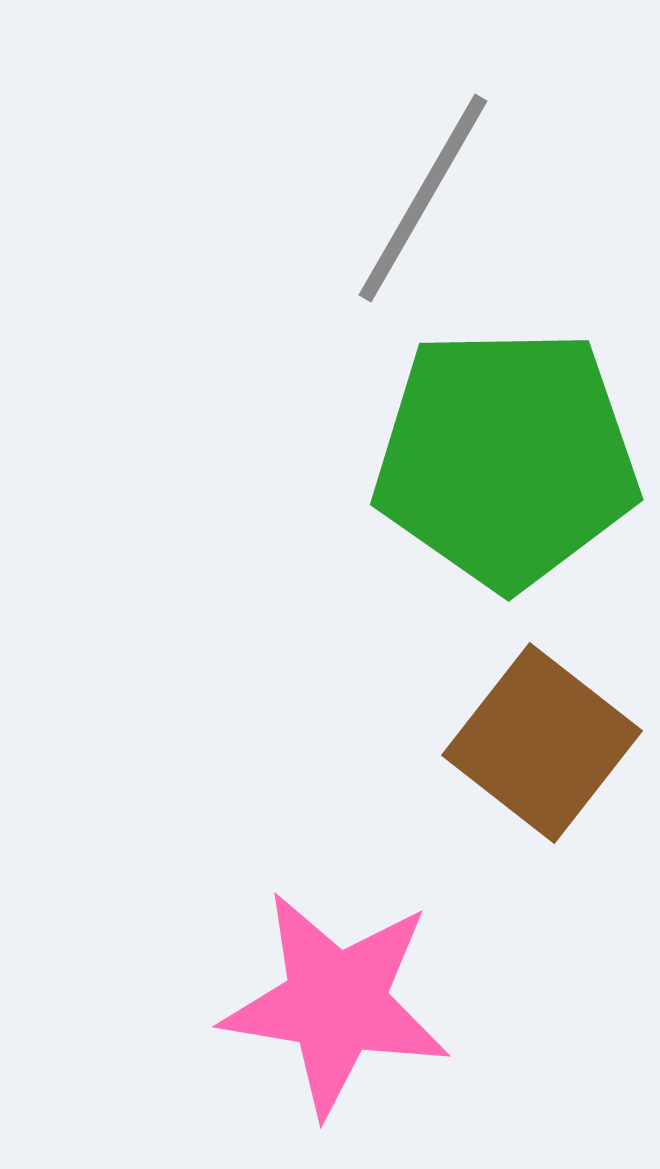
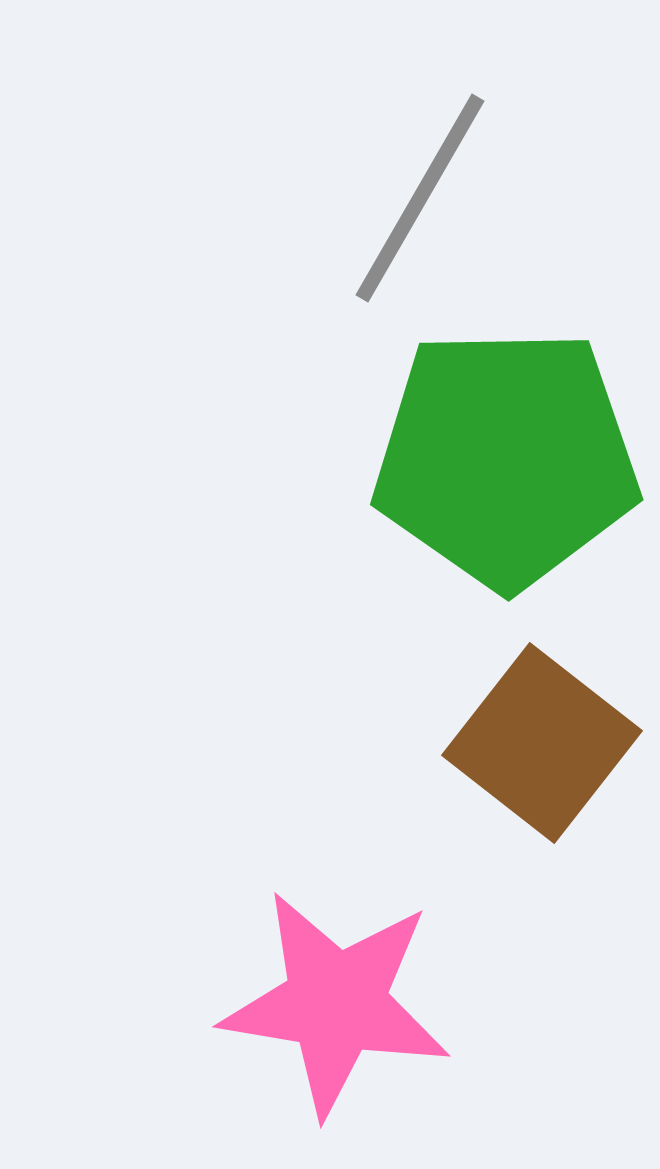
gray line: moved 3 px left
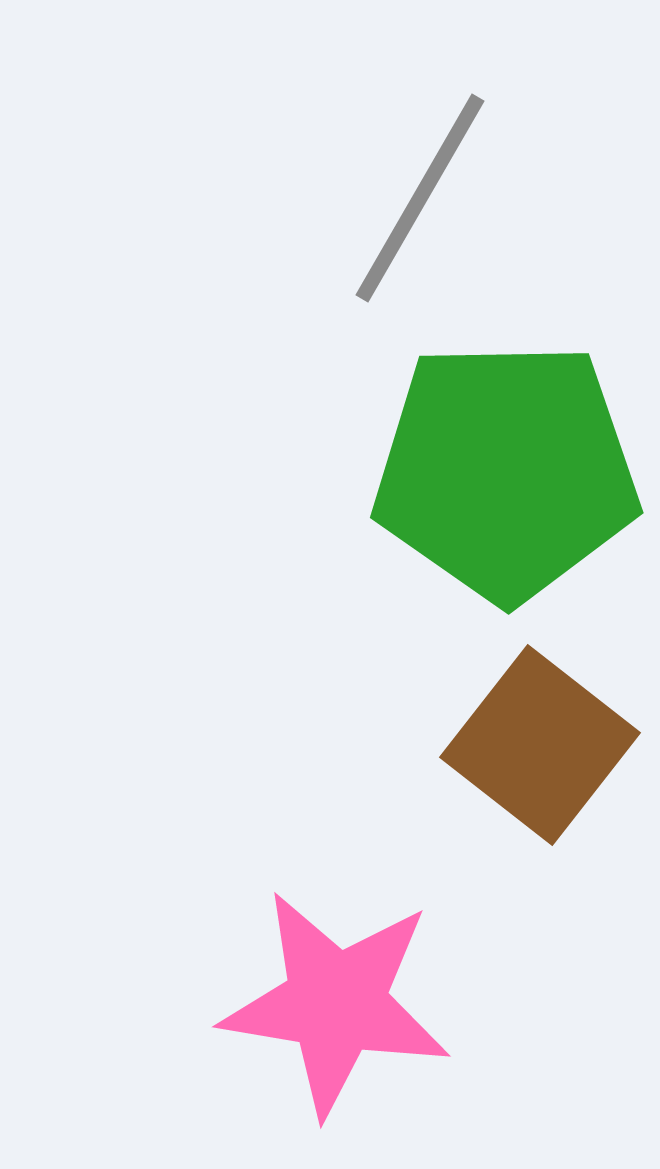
green pentagon: moved 13 px down
brown square: moved 2 px left, 2 px down
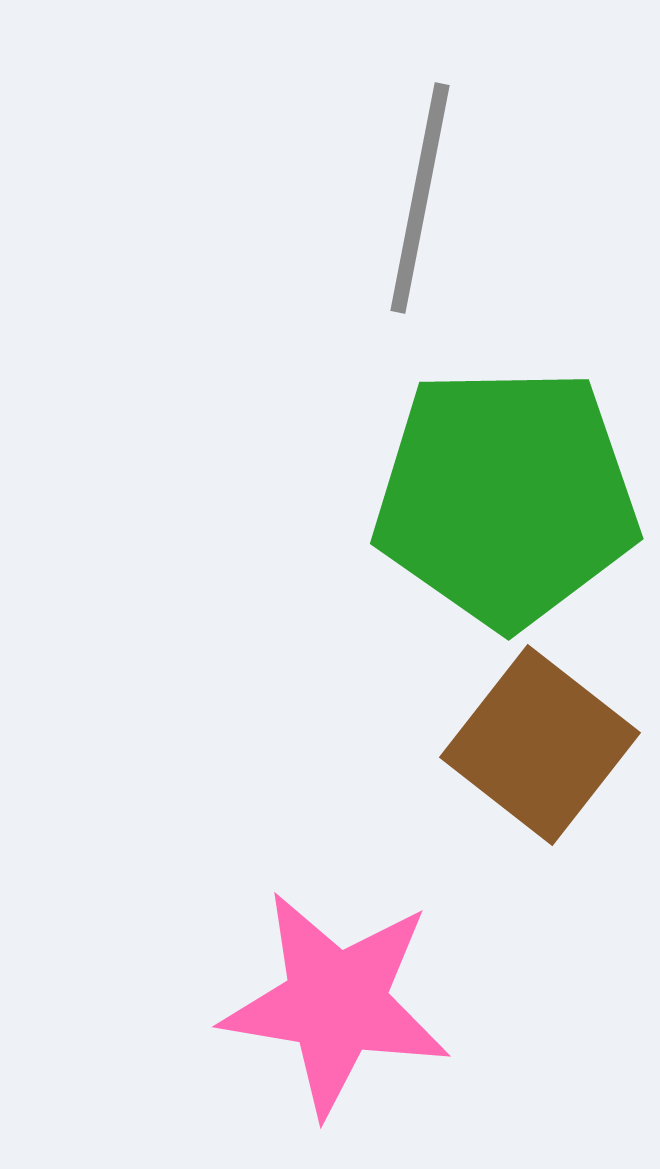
gray line: rotated 19 degrees counterclockwise
green pentagon: moved 26 px down
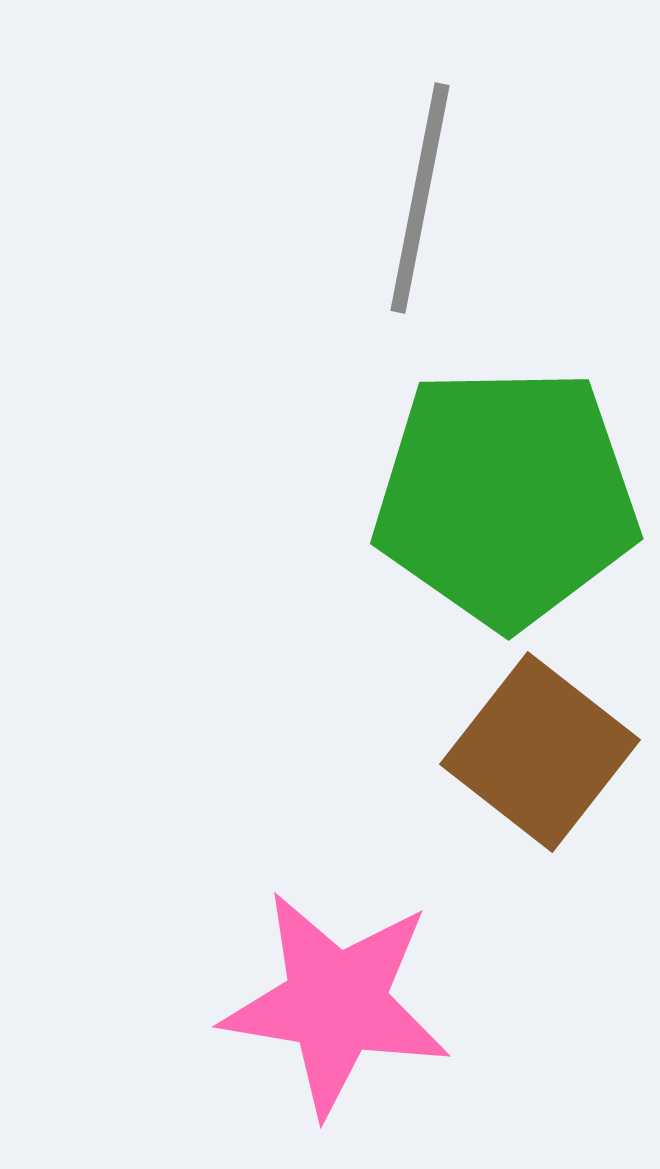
brown square: moved 7 px down
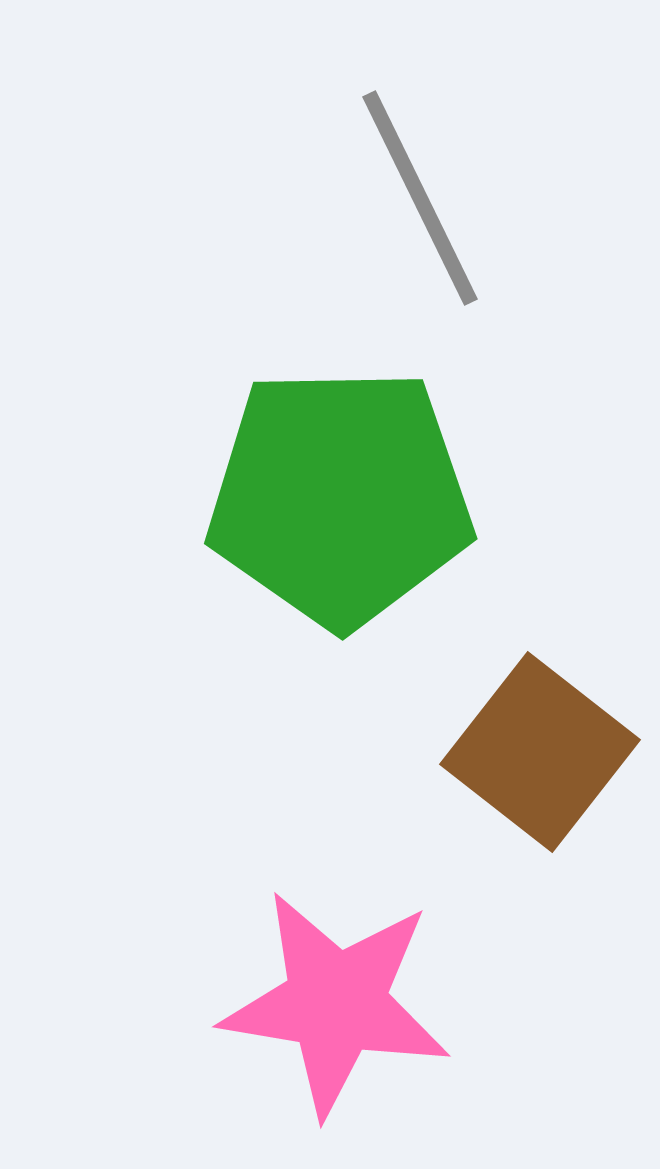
gray line: rotated 37 degrees counterclockwise
green pentagon: moved 166 px left
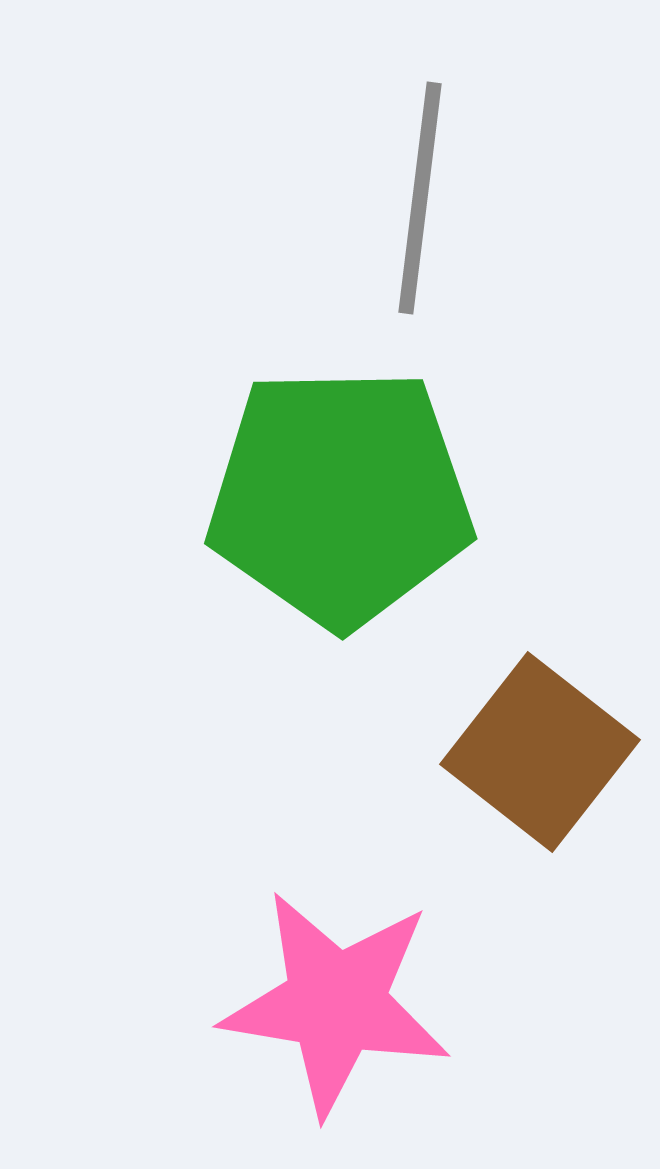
gray line: rotated 33 degrees clockwise
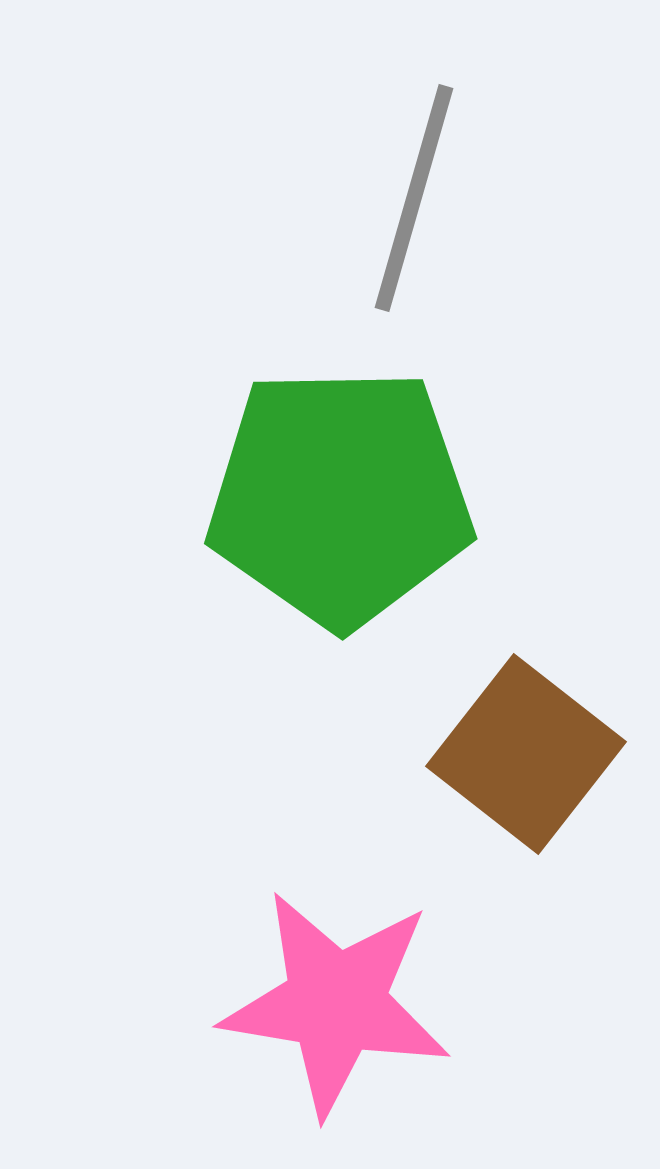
gray line: moved 6 px left; rotated 9 degrees clockwise
brown square: moved 14 px left, 2 px down
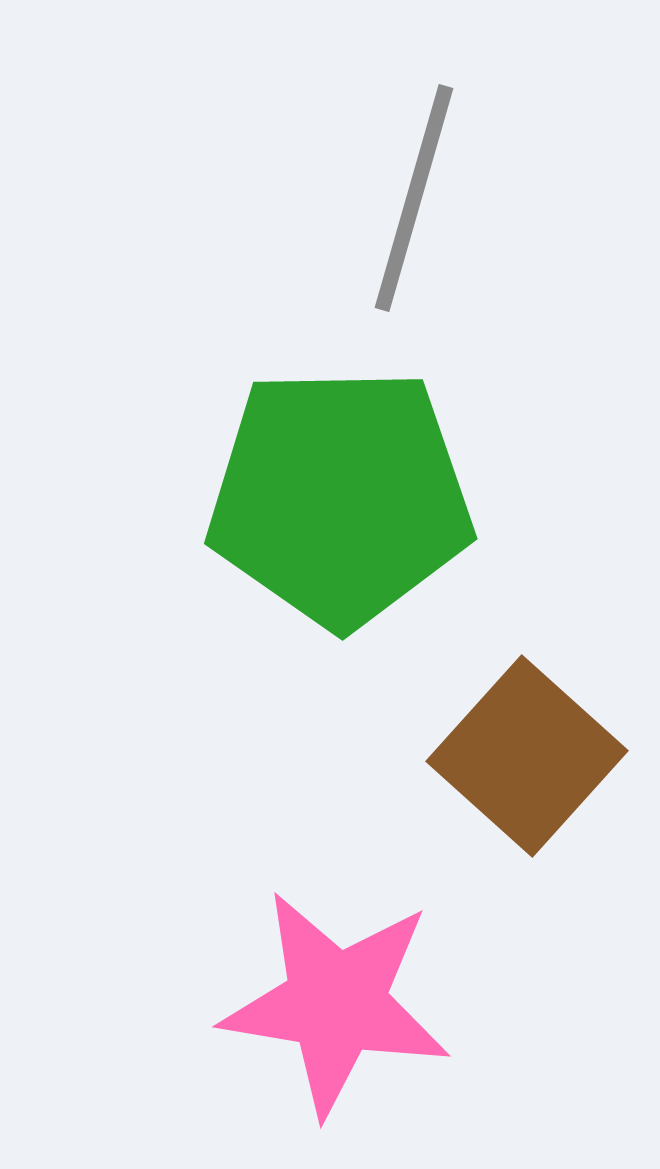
brown square: moved 1 px right, 2 px down; rotated 4 degrees clockwise
